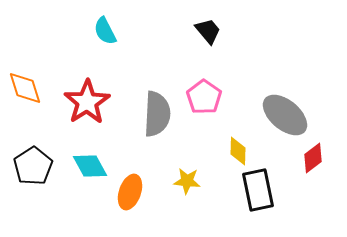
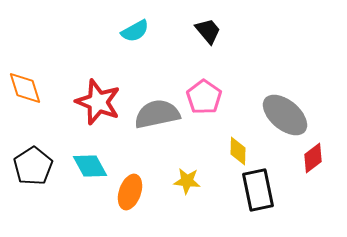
cyan semicircle: moved 30 px right; rotated 92 degrees counterclockwise
red star: moved 11 px right; rotated 18 degrees counterclockwise
gray semicircle: rotated 105 degrees counterclockwise
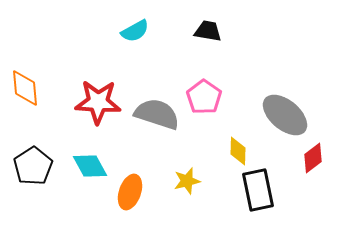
black trapezoid: rotated 40 degrees counterclockwise
orange diamond: rotated 12 degrees clockwise
red star: rotated 18 degrees counterclockwise
gray semicircle: rotated 30 degrees clockwise
yellow star: rotated 20 degrees counterclockwise
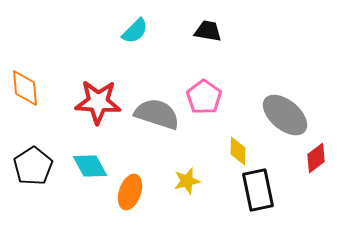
cyan semicircle: rotated 16 degrees counterclockwise
red diamond: moved 3 px right
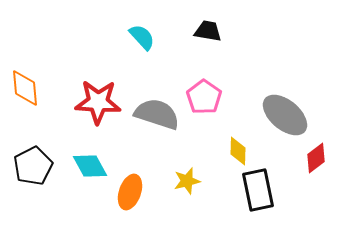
cyan semicircle: moved 7 px right, 6 px down; rotated 88 degrees counterclockwise
black pentagon: rotated 6 degrees clockwise
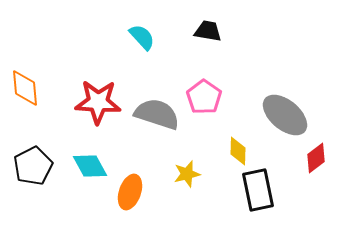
yellow star: moved 7 px up
